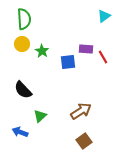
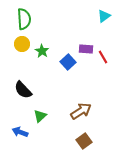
blue square: rotated 35 degrees counterclockwise
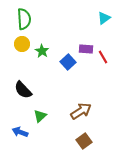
cyan triangle: moved 2 px down
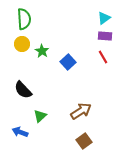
purple rectangle: moved 19 px right, 13 px up
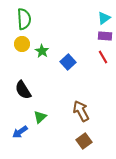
black semicircle: rotated 12 degrees clockwise
brown arrow: rotated 85 degrees counterclockwise
green triangle: moved 1 px down
blue arrow: rotated 56 degrees counterclockwise
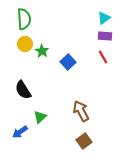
yellow circle: moved 3 px right
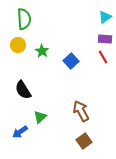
cyan triangle: moved 1 px right, 1 px up
purple rectangle: moved 3 px down
yellow circle: moved 7 px left, 1 px down
blue square: moved 3 px right, 1 px up
